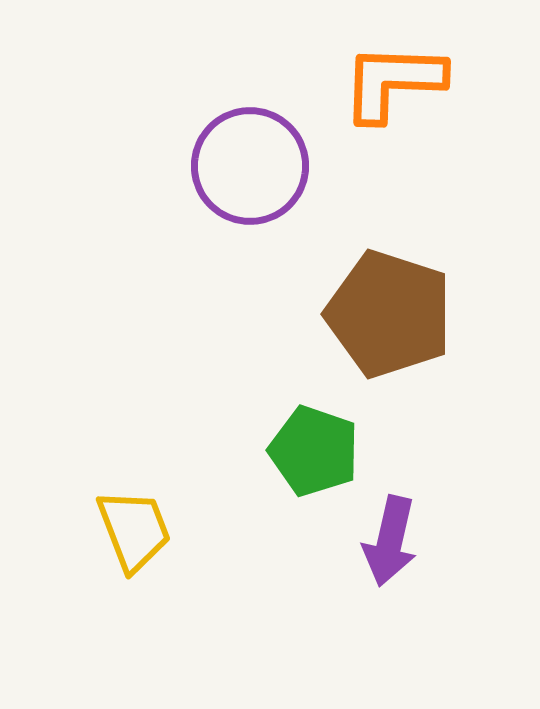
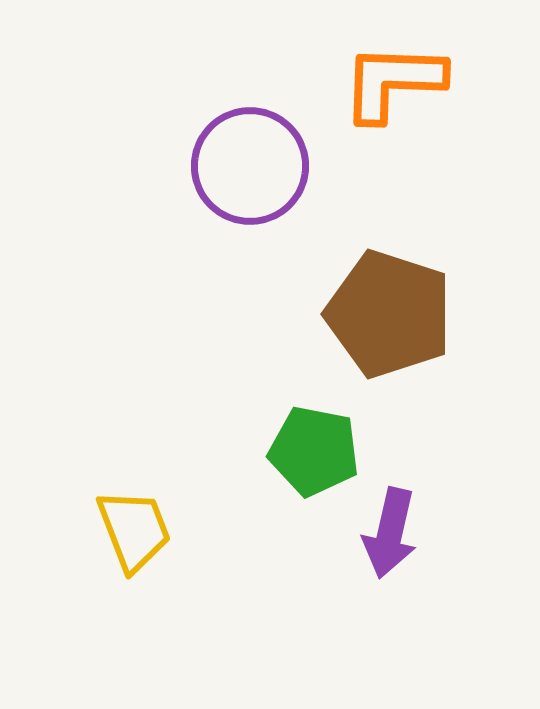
green pentagon: rotated 8 degrees counterclockwise
purple arrow: moved 8 px up
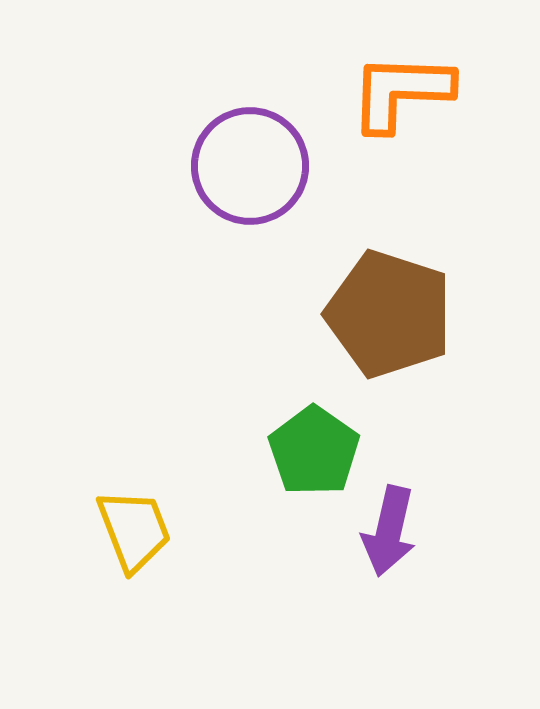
orange L-shape: moved 8 px right, 10 px down
green pentagon: rotated 24 degrees clockwise
purple arrow: moved 1 px left, 2 px up
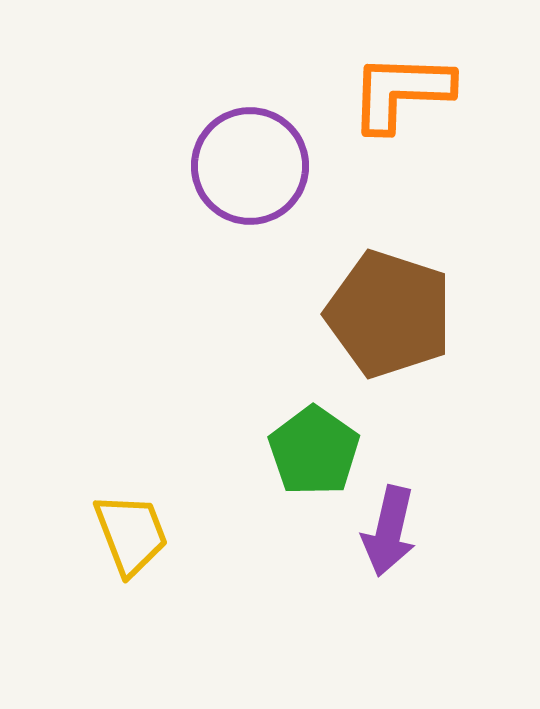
yellow trapezoid: moved 3 px left, 4 px down
